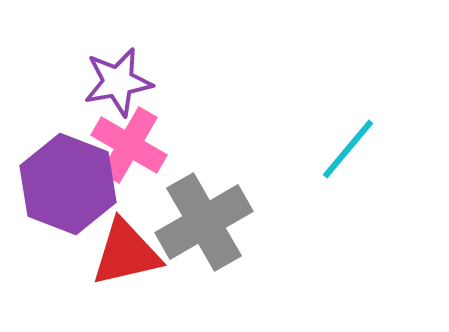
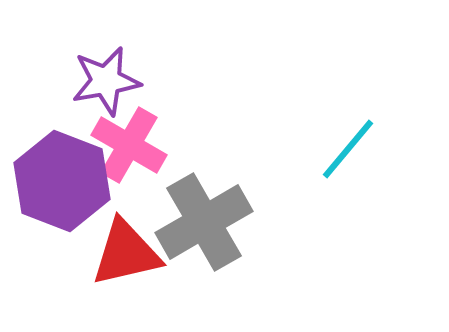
purple star: moved 12 px left, 1 px up
purple hexagon: moved 6 px left, 3 px up
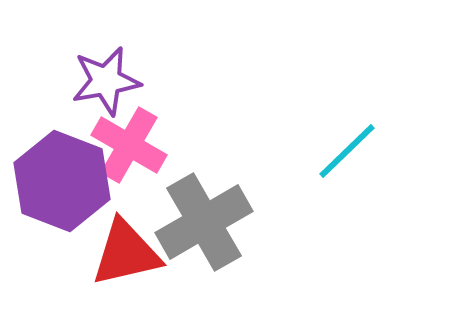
cyan line: moved 1 px left, 2 px down; rotated 6 degrees clockwise
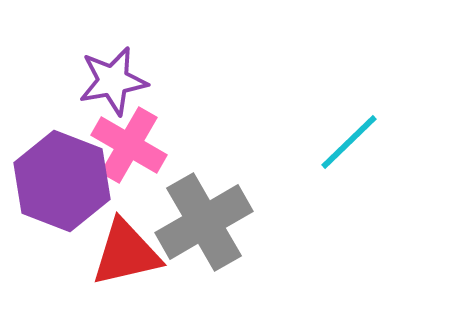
purple star: moved 7 px right
cyan line: moved 2 px right, 9 px up
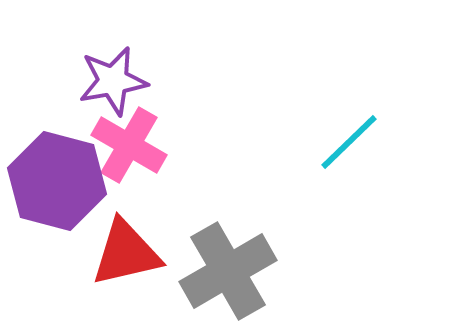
purple hexagon: moved 5 px left; rotated 6 degrees counterclockwise
gray cross: moved 24 px right, 49 px down
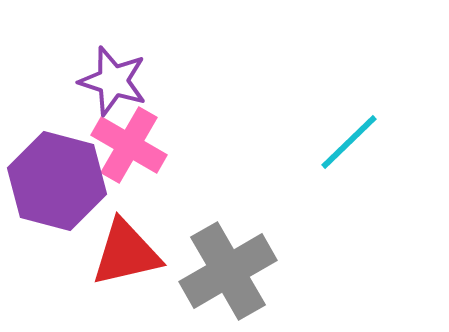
purple star: rotated 28 degrees clockwise
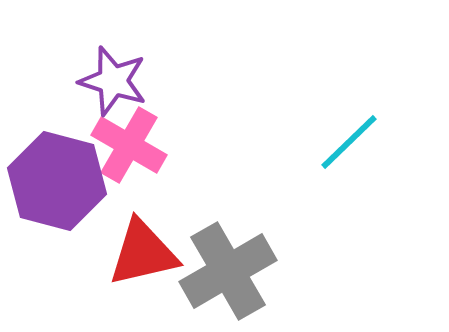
red triangle: moved 17 px right
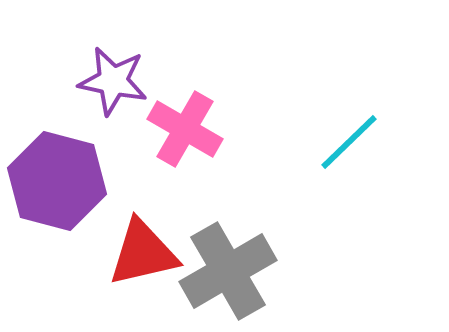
purple star: rotated 6 degrees counterclockwise
pink cross: moved 56 px right, 16 px up
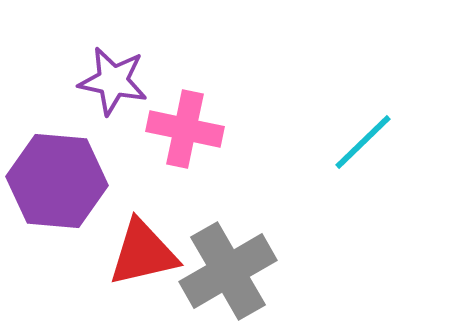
pink cross: rotated 18 degrees counterclockwise
cyan line: moved 14 px right
purple hexagon: rotated 10 degrees counterclockwise
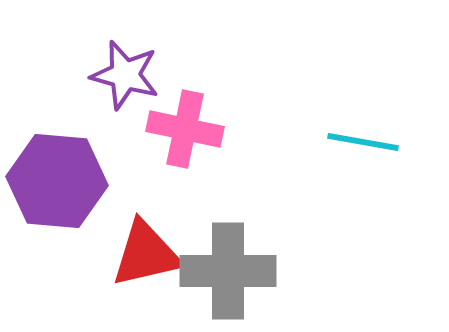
purple star: moved 12 px right, 6 px up; rotated 4 degrees clockwise
cyan line: rotated 54 degrees clockwise
red triangle: moved 3 px right, 1 px down
gray cross: rotated 30 degrees clockwise
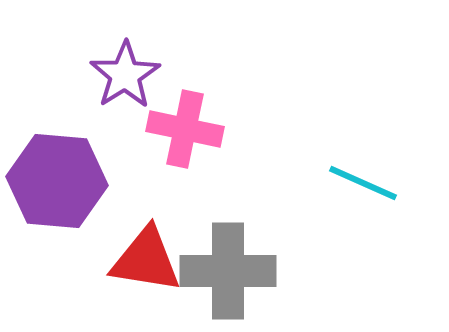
purple star: rotated 24 degrees clockwise
cyan line: moved 41 px down; rotated 14 degrees clockwise
red triangle: moved 6 px down; rotated 22 degrees clockwise
